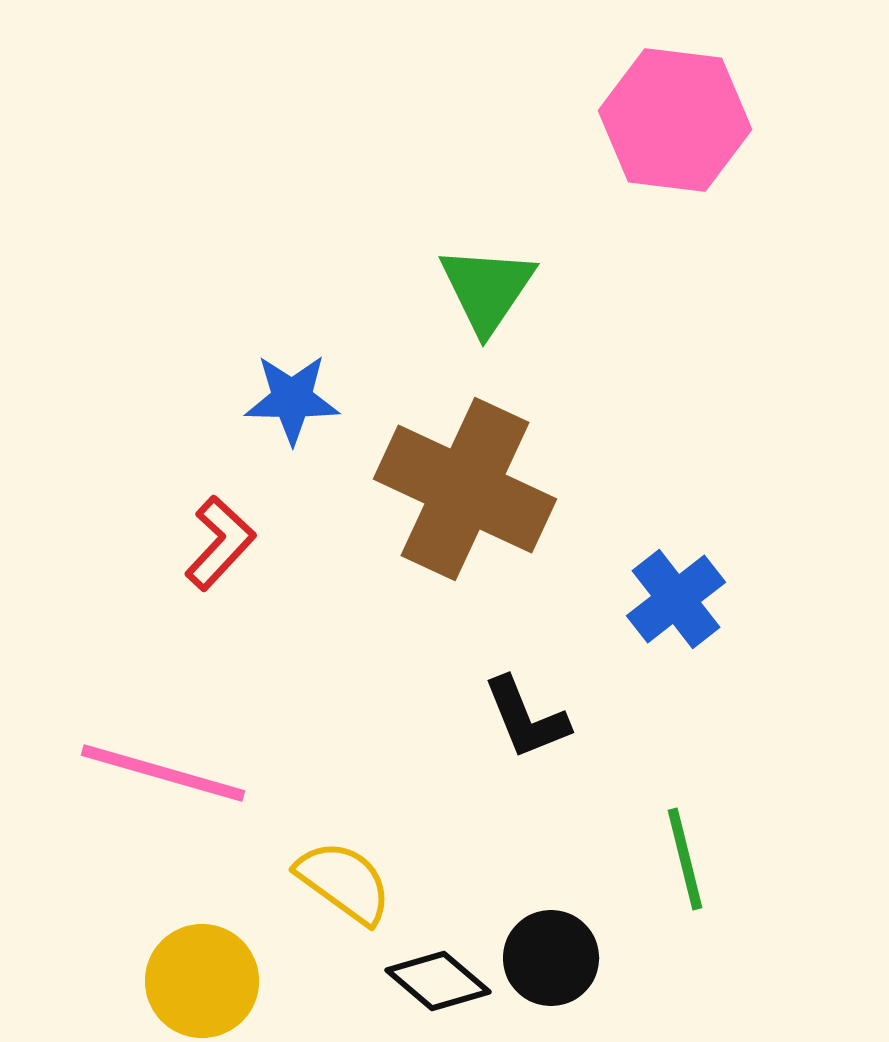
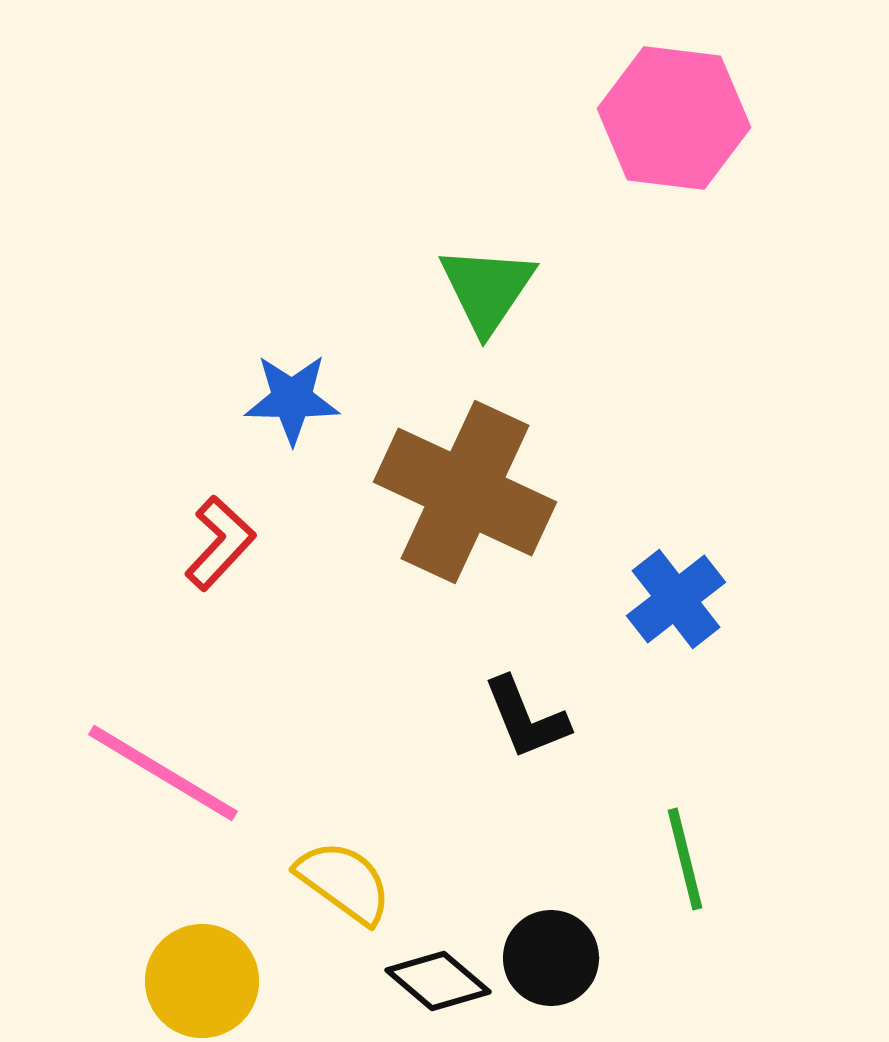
pink hexagon: moved 1 px left, 2 px up
brown cross: moved 3 px down
pink line: rotated 15 degrees clockwise
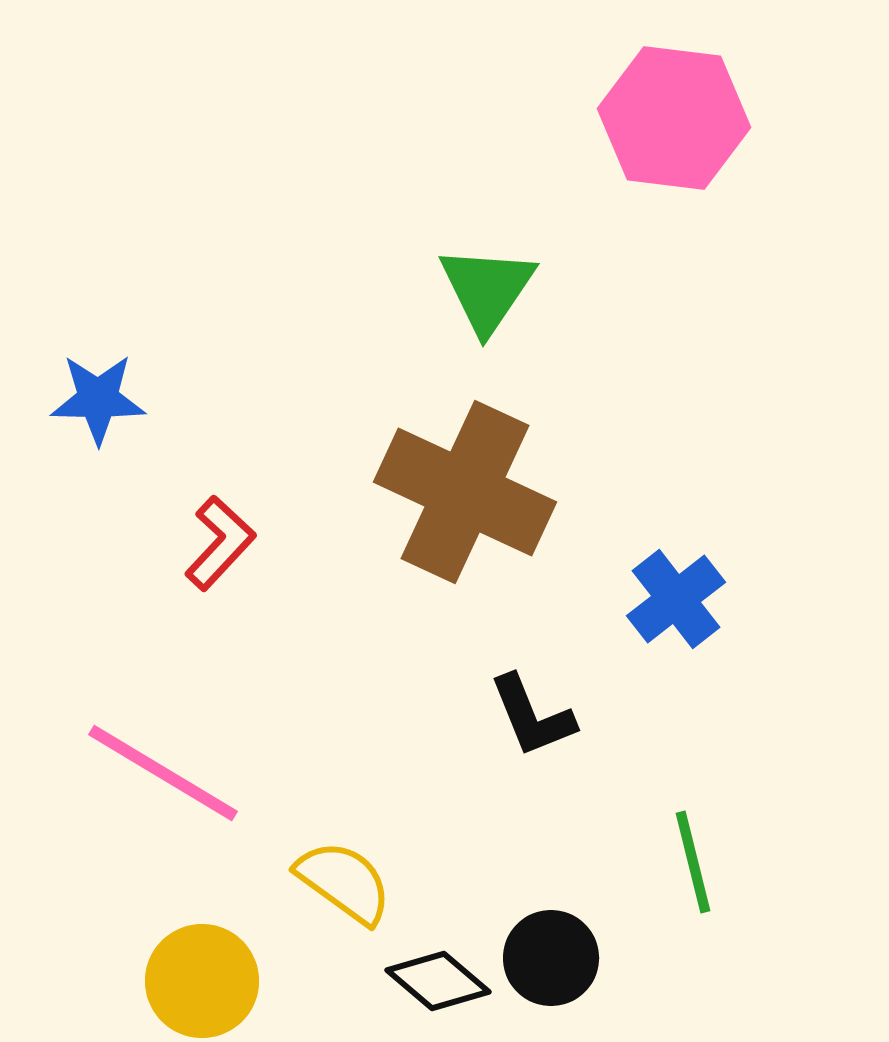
blue star: moved 194 px left
black L-shape: moved 6 px right, 2 px up
green line: moved 8 px right, 3 px down
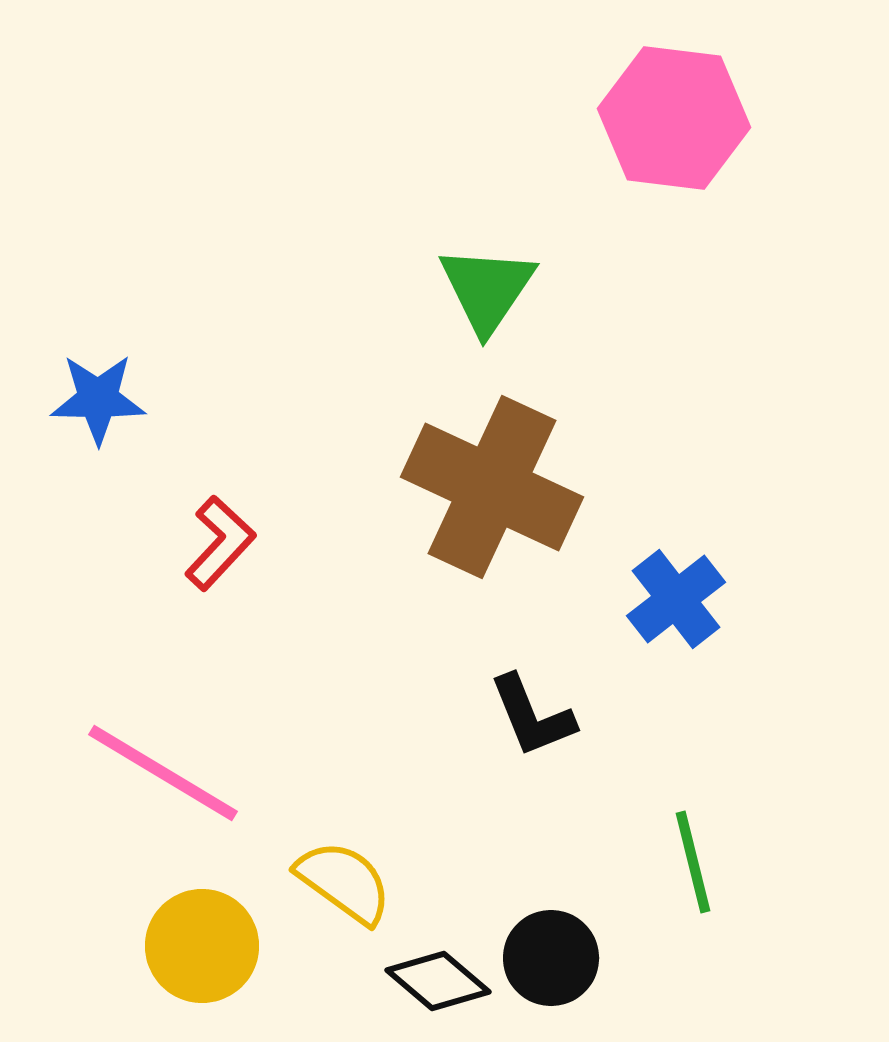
brown cross: moved 27 px right, 5 px up
yellow circle: moved 35 px up
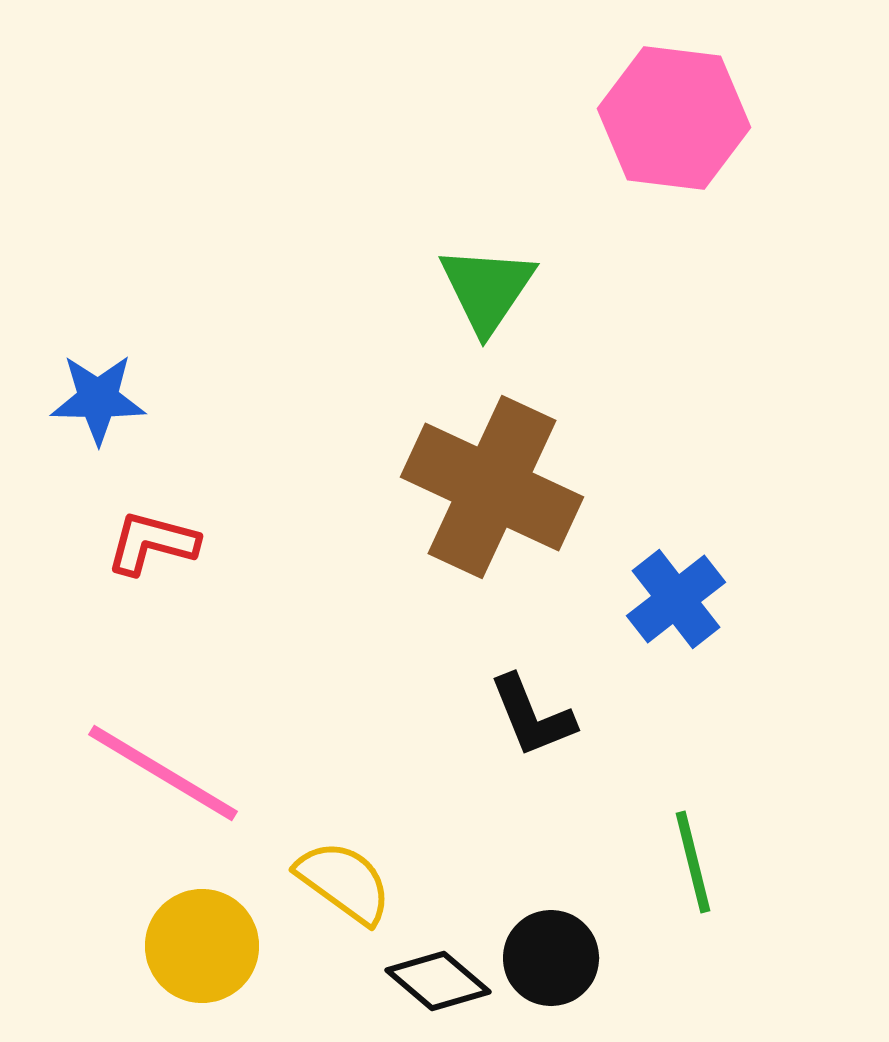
red L-shape: moved 68 px left; rotated 118 degrees counterclockwise
